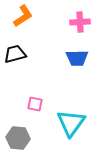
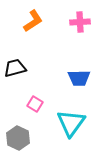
orange L-shape: moved 10 px right, 5 px down
black trapezoid: moved 14 px down
blue trapezoid: moved 2 px right, 20 px down
pink square: rotated 21 degrees clockwise
gray hexagon: rotated 20 degrees clockwise
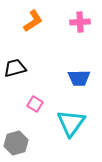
gray hexagon: moved 2 px left, 5 px down; rotated 20 degrees clockwise
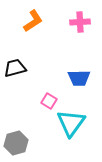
pink square: moved 14 px right, 3 px up
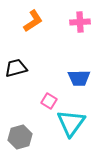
black trapezoid: moved 1 px right
gray hexagon: moved 4 px right, 6 px up
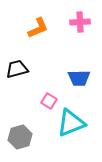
orange L-shape: moved 5 px right, 7 px down; rotated 10 degrees clockwise
black trapezoid: moved 1 px right, 1 px down
cyan triangle: rotated 32 degrees clockwise
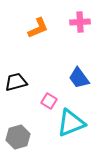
black trapezoid: moved 1 px left, 13 px down
blue trapezoid: rotated 55 degrees clockwise
gray hexagon: moved 2 px left
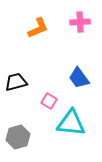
cyan triangle: rotated 28 degrees clockwise
